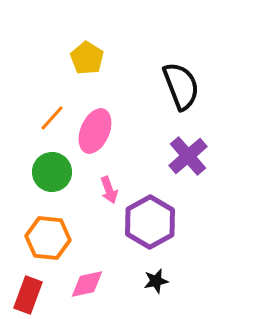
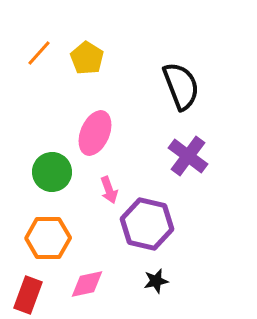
orange line: moved 13 px left, 65 px up
pink ellipse: moved 2 px down
purple cross: rotated 12 degrees counterclockwise
purple hexagon: moved 3 px left, 2 px down; rotated 18 degrees counterclockwise
orange hexagon: rotated 6 degrees counterclockwise
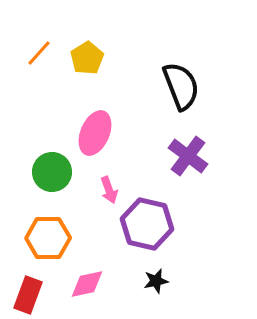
yellow pentagon: rotated 8 degrees clockwise
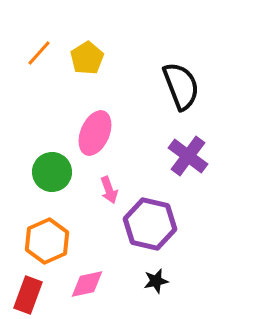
purple hexagon: moved 3 px right
orange hexagon: moved 1 px left, 3 px down; rotated 24 degrees counterclockwise
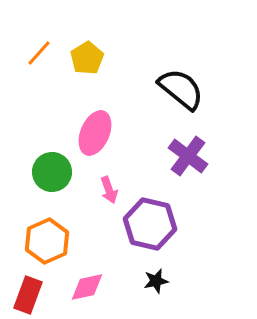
black semicircle: moved 3 px down; rotated 30 degrees counterclockwise
pink diamond: moved 3 px down
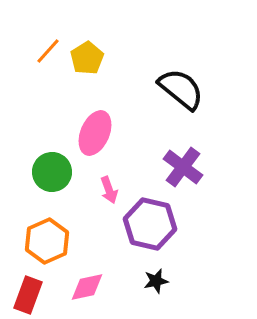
orange line: moved 9 px right, 2 px up
purple cross: moved 5 px left, 11 px down
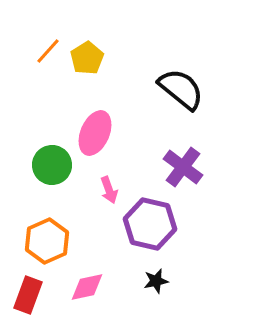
green circle: moved 7 px up
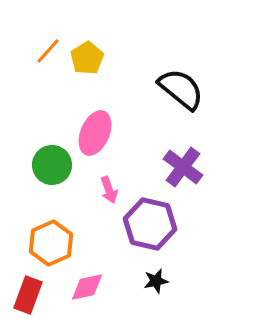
orange hexagon: moved 4 px right, 2 px down
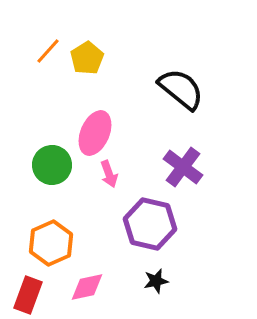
pink arrow: moved 16 px up
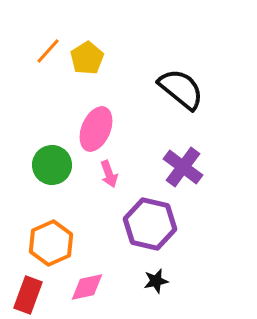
pink ellipse: moved 1 px right, 4 px up
